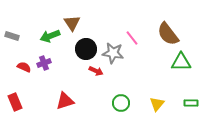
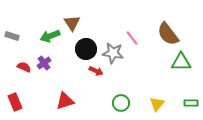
purple cross: rotated 16 degrees counterclockwise
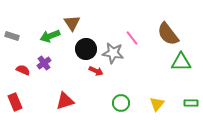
red semicircle: moved 1 px left, 3 px down
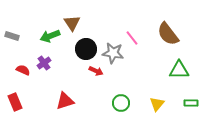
green triangle: moved 2 px left, 8 px down
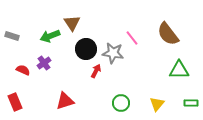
red arrow: rotated 88 degrees counterclockwise
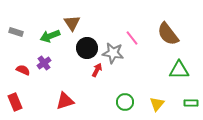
gray rectangle: moved 4 px right, 4 px up
black circle: moved 1 px right, 1 px up
red arrow: moved 1 px right, 1 px up
green circle: moved 4 px right, 1 px up
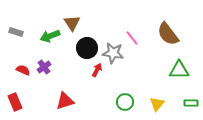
purple cross: moved 4 px down
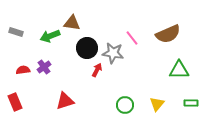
brown triangle: rotated 48 degrees counterclockwise
brown semicircle: rotated 75 degrees counterclockwise
red semicircle: rotated 32 degrees counterclockwise
green circle: moved 3 px down
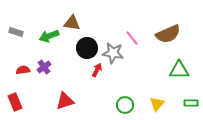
green arrow: moved 1 px left
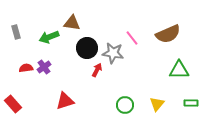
gray rectangle: rotated 56 degrees clockwise
green arrow: moved 1 px down
red semicircle: moved 3 px right, 2 px up
red rectangle: moved 2 px left, 2 px down; rotated 18 degrees counterclockwise
